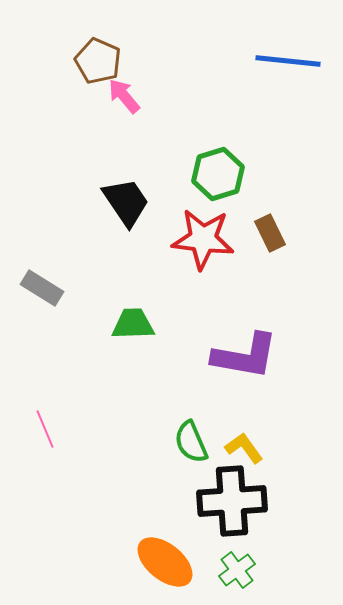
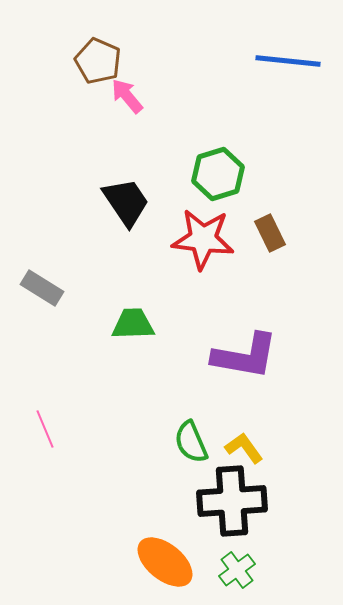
pink arrow: moved 3 px right
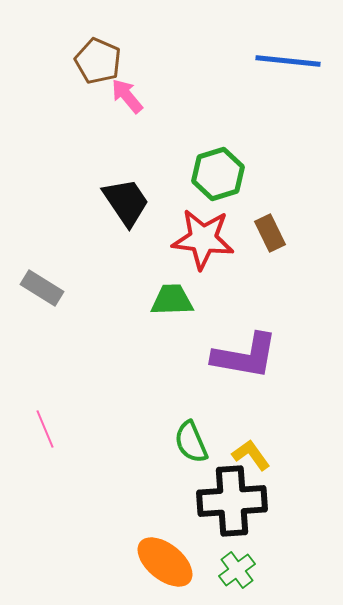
green trapezoid: moved 39 px right, 24 px up
yellow L-shape: moved 7 px right, 7 px down
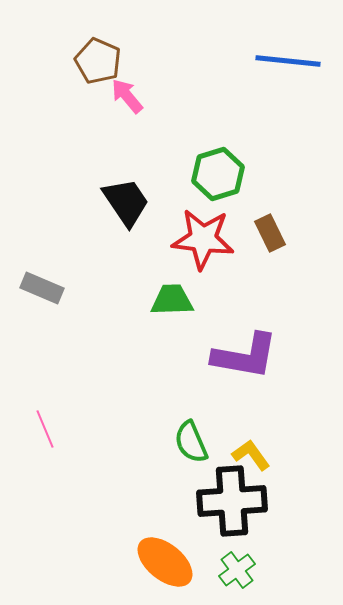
gray rectangle: rotated 9 degrees counterclockwise
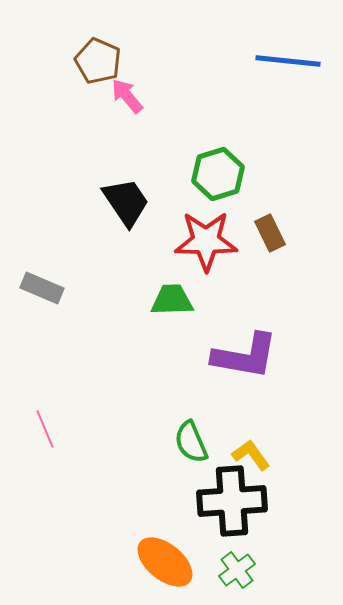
red star: moved 3 px right, 2 px down; rotated 6 degrees counterclockwise
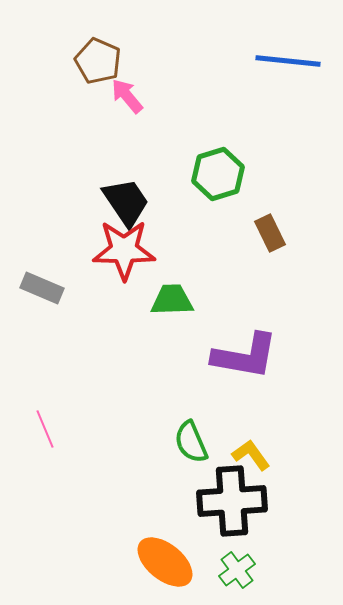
red star: moved 82 px left, 9 px down
